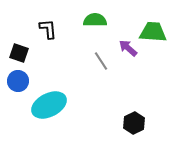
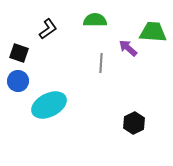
black L-shape: rotated 60 degrees clockwise
gray line: moved 2 px down; rotated 36 degrees clockwise
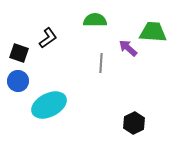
black L-shape: moved 9 px down
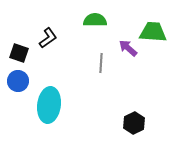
cyan ellipse: rotated 56 degrees counterclockwise
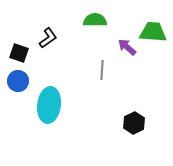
purple arrow: moved 1 px left, 1 px up
gray line: moved 1 px right, 7 px down
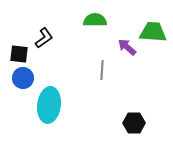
black L-shape: moved 4 px left
black square: moved 1 px down; rotated 12 degrees counterclockwise
blue circle: moved 5 px right, 3 px up
black hexagon: rotated 25 degrees clockwise
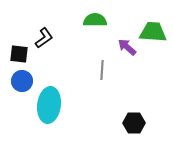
blue circle: moved 1 px left, 3 px down
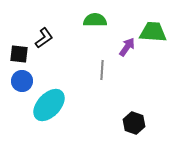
purple arrow: rotated 84 degrees clockwise
cyan ellipse: rotated 36 degrees clockwise
black hexagon: rotated 20 degrees clockwise
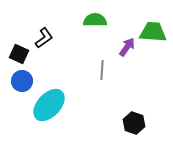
black square: rotated 18 degrees clockwise
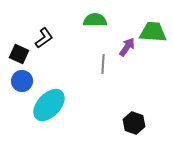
gray line: moved 1 px right, 6 px up
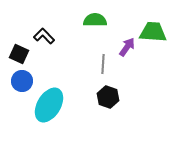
black L-shape: moved 2 px up; rotated 100 degrees counterclockwise
cyan ellipse: rotated 12 degrees counterclockwise
black hexagon: moved 26 px left, 26 px up
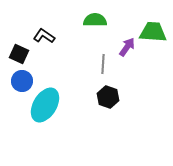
black L-shape: rotated 10 degrees counterclockwise
cyan ellipse: moved 4 px left
